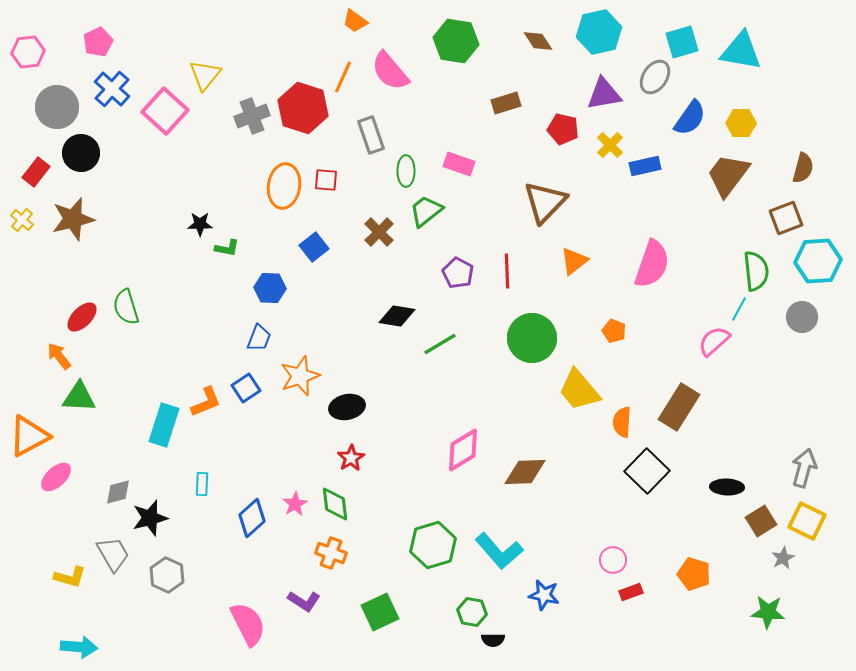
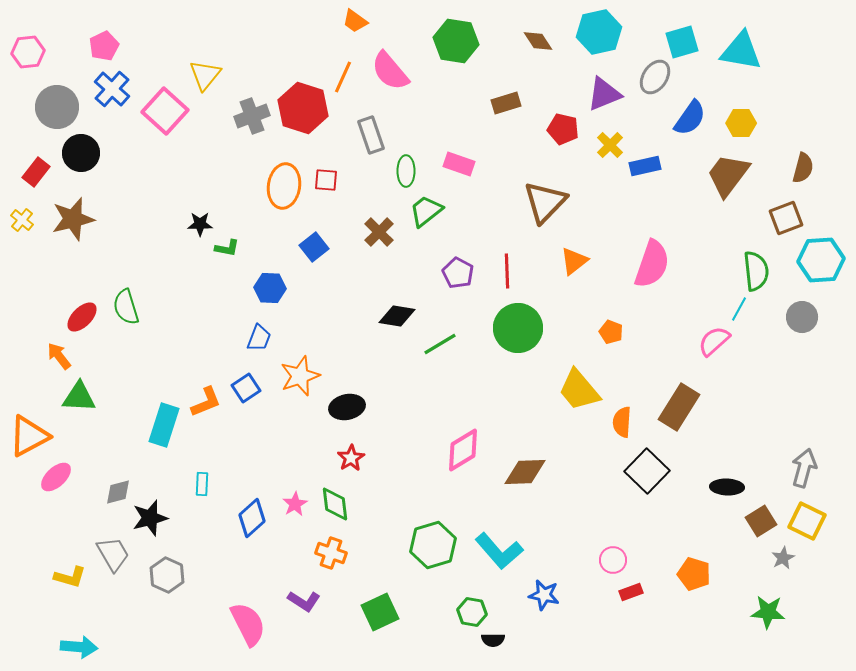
pink pentagon at (98, 42): moved 6 px right, 4 px down
purple triangle at (604, 94): rotated 12 degrees counterclockwise
cyan hexagon at (818, 261): moved 3 px right, 1 px up
orange pentagon at (614, 331): moved 3 px left, 1 px down
green circle at (532, 338): moved 14 px left, 10 px up
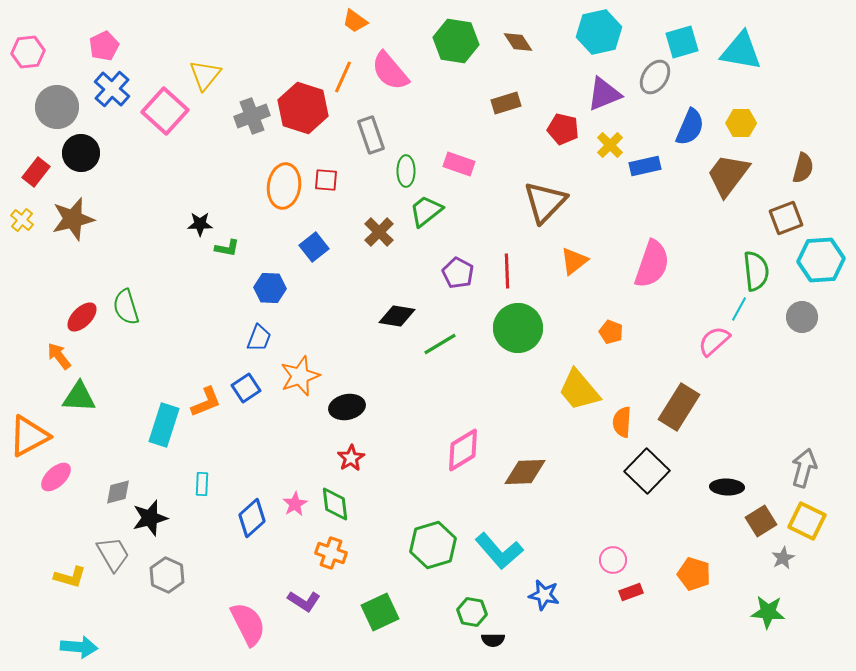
brown diamond at (538, 41): moved 20 px left, 1 px down
blue semicircle at (690, 118): moved 9 px down; rotated 12 degrees counterclockwise
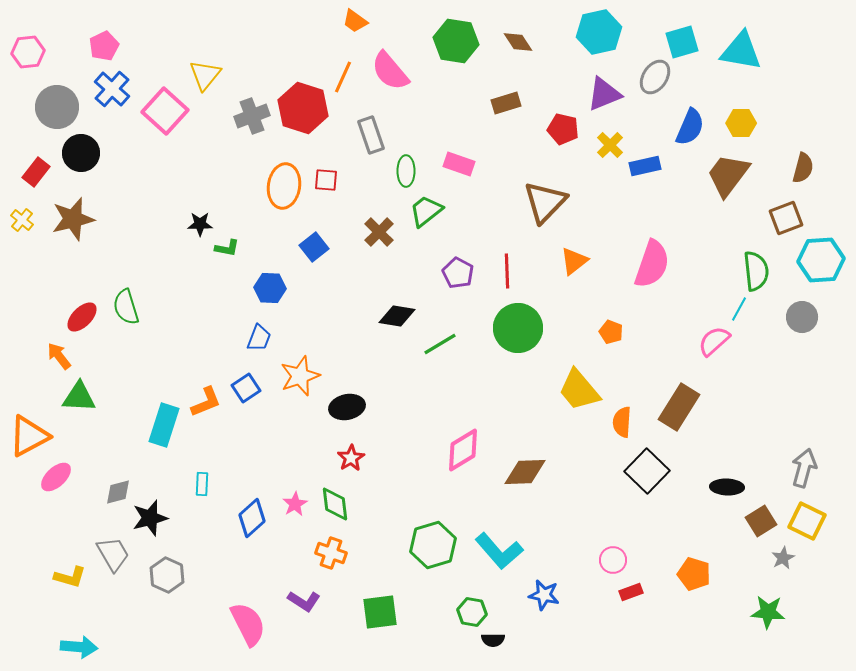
green square at (380, 612): rotated 18 degrees clockwise
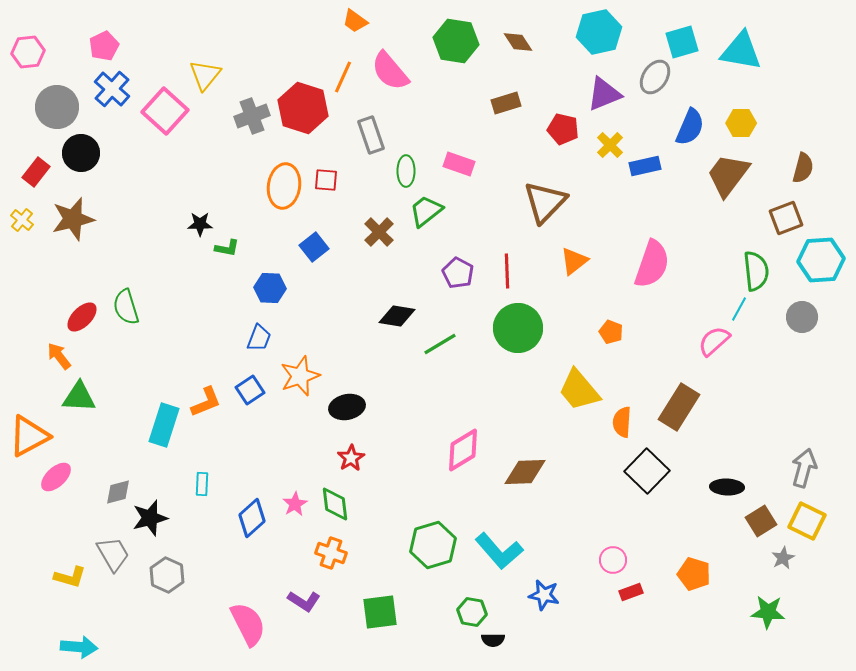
blue square at (246, 388): moved 4 px right, 2 px down
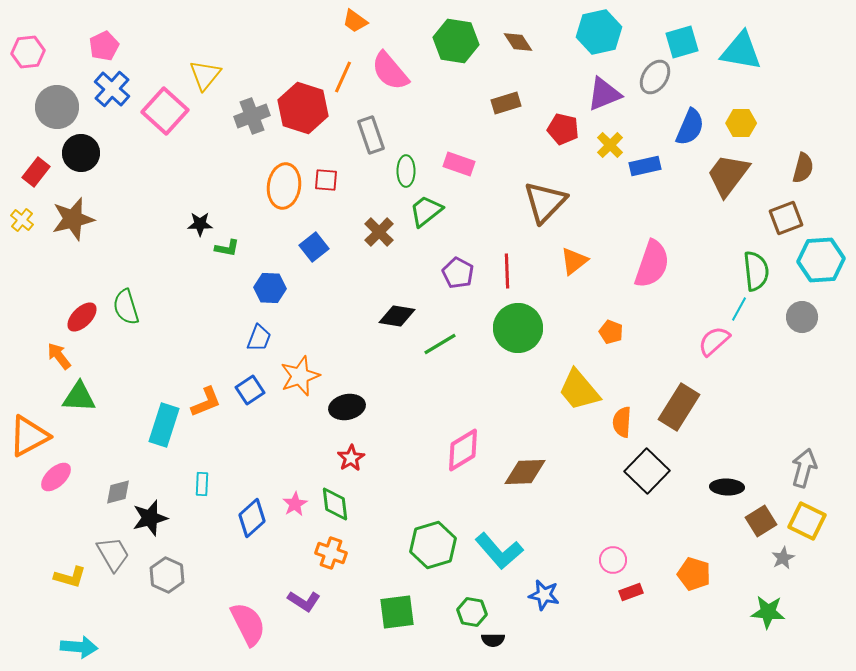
green square at (380, 612): moved 17 px right
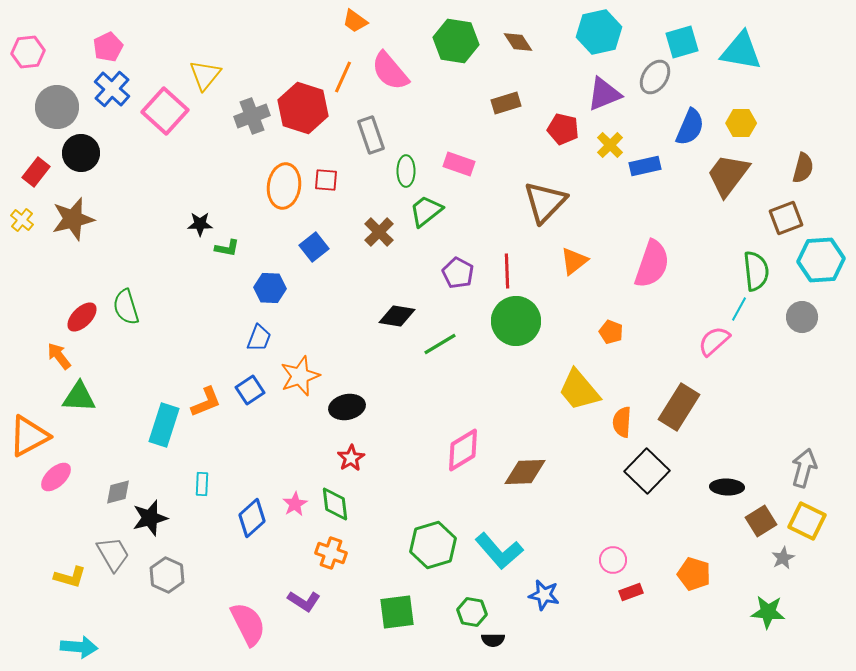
pink pentagon at (104, 46): moved 4 px right, 1 px down
green circle at (518, 328): moved 2 px left, 7 px up
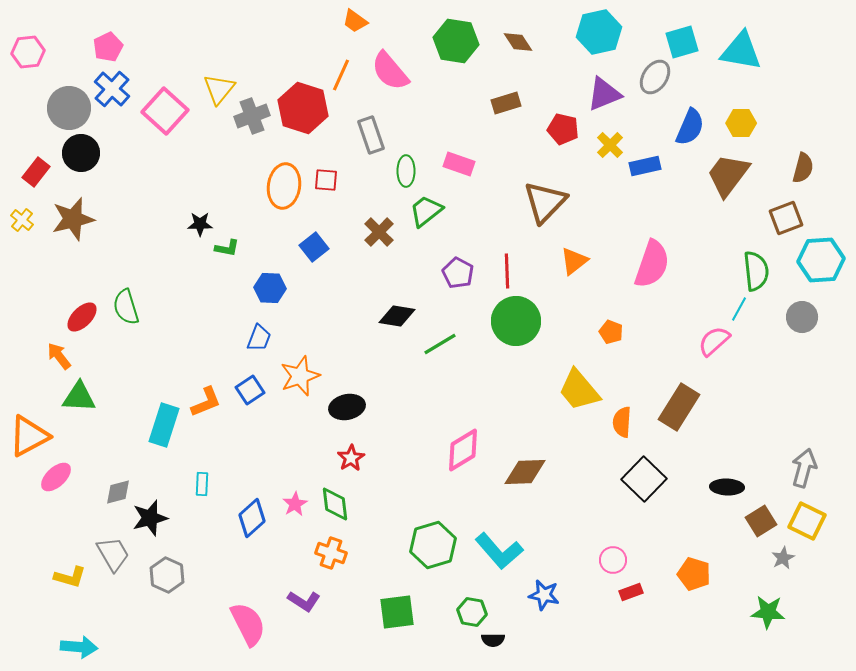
yellow triangle at (205, 75): moved 14 px right, 14 px down
orange line at (343, 77): moved 2 px left, 2 px up
gray circle at (57, 107): moved 12 px right, 1 px down
black square at (647, 471): moved 3 px left, 8 px down
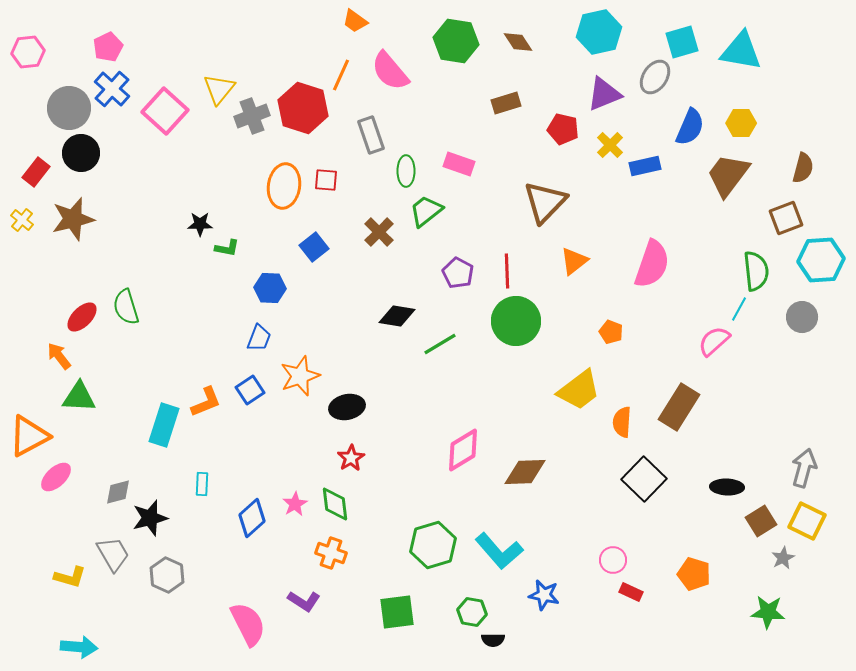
yellow trapezoid at (579, 390): rotated 87 degrees counterclockwise
red rectangle at (631, 592): rotated 45 degrees clockwise
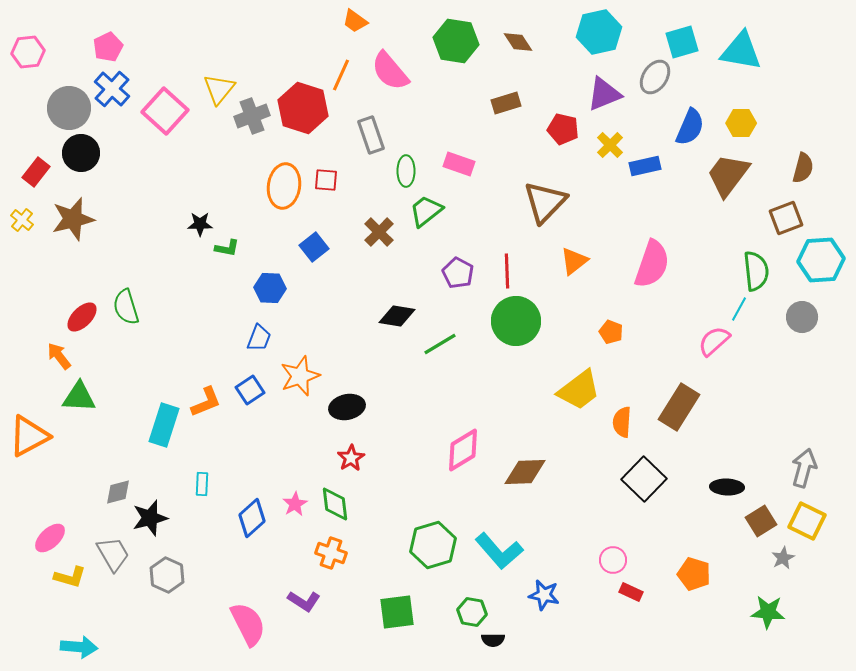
pink ellipse at (56, 477): moved 6 px left, 61 px down
